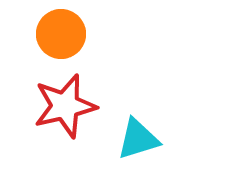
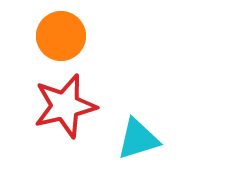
orange circle: moved 2 px down
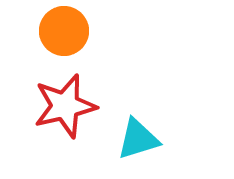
orange circle: moved 3 px right, 5 px up
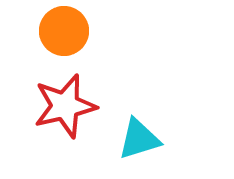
cyan triangle: moved 1 px right
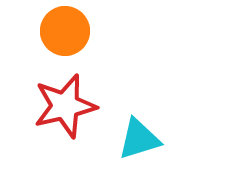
orange circle: moved 1 px right
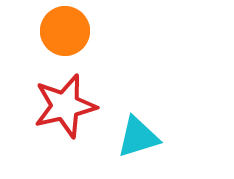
cyan triangle: moved 1 px left, 2 px up
